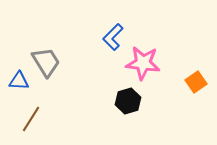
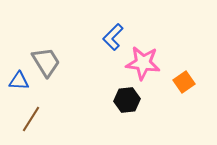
orange square: moved 12 px left
black hexagon: moved 1 px left, 1 px up; rotated 10 degrees clockwise
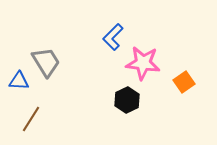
black hexagon: rotated 20 degrees counterclockwise
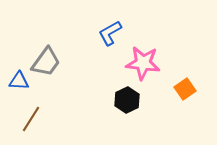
blue L-shape: moved 3 px left, 4 px up; rotated 16 degrees clockwise
gray trapezoid: rotated 68 degrees clockwise
orange square: moved 1 px right, 7 px down
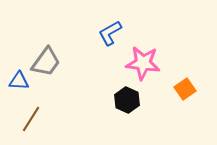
black hexagon: rotated 10 degrees counterclockwise
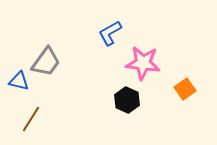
blue triangle: rotated 10 degrees clockwise
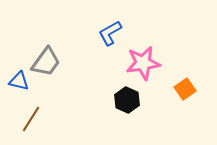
pink star: rotated 16 degrees counterclockwise
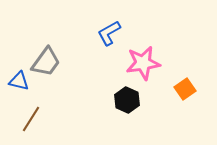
blue L-shape: moved 1 px left
